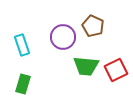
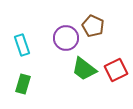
purple circle: moved 3 px right, 1 px down
green trapezoid: moved 2 px left, 3 px down; rotated 32 degrees clockwise
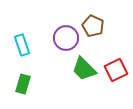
green trapezoid: rotated 8 degrees clockwise
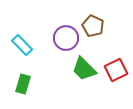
cyan rectangle: rotated 25 degrees counterclockwise
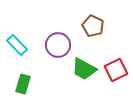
purple circle: moved 8 px left, 7 px down
cyan rectangle: moved 5 px left
green trapezoid: rotated 16 degrees counterclockwise
